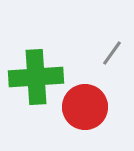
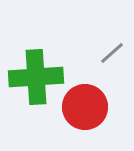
gray line: rotated 12 degrees clockwise
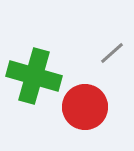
green cross: moved 2 px left, 1 px up; rotated 20 degrees clockwise
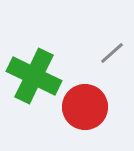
green cross: rotated 10 degrees clockwise
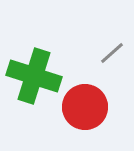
green cross: rotated 8 degrees counterclockwise
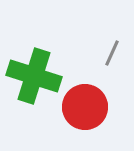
gray line: rotated 24 degrees counterclockwise
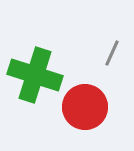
green cross: moved 1 px right, 1 px up
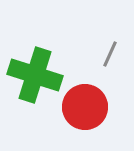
gray line: moved 2 px left, 1 px down
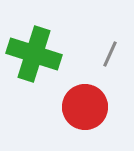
green cross: moved 1 px left, 21 px up
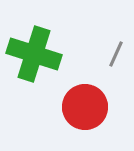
gray line: moved 6 px right
